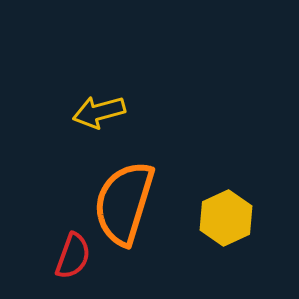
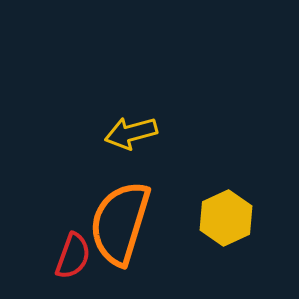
yellow arrow: moved 32 px right, 21 px down
orange semicircle: moved 4 px left, 20 px down
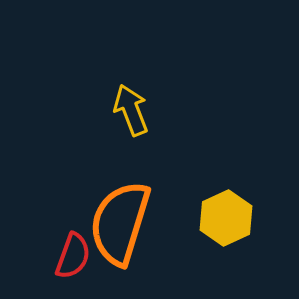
yellow arrow: moved 23 px up; rotated 84 degrees clockwise
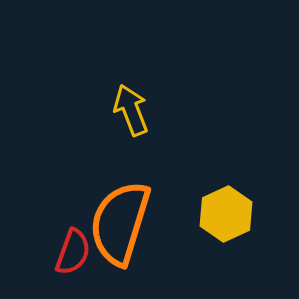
yellow hexagon: moved 4 px up
red semicircle: moved 4 px up
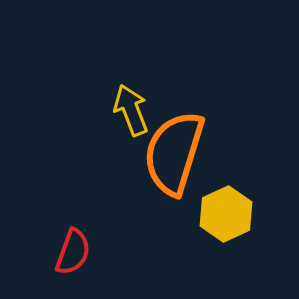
orange semicircle: moved 54 px right, 70 px up
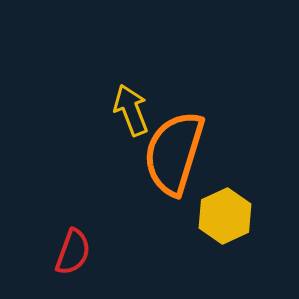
yellow hexagon: moved 1 px left, 2 px down
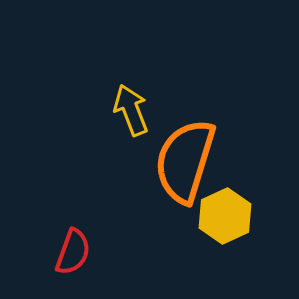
orange semicircle: moved 11 px right, 8 px down
